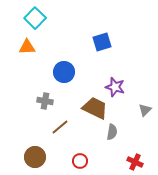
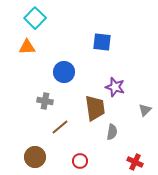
blue square: rotated 24 degrees clockwise
brown trapezoid: rotated 56 degrees clockwise
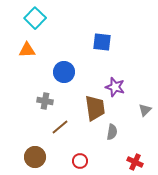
orange triangle: moved 3 px down
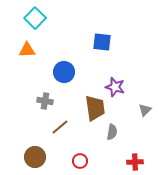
red cross: rotated 28 degrees counterclockwise
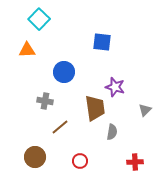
cyan square: moved 4 px right, 1 px down
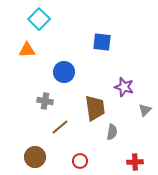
purple star: moved 9 px right
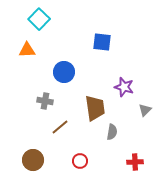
brown circle: moved 2 px left, 3 px down
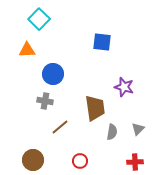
blue circle: moved 11 px left, 2 px down
gray triangle: moved 7 px left, 19 px down
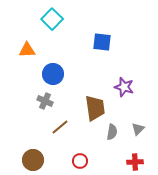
cyan square: moved 13 px right
gray cross: rotated 14 degrees clockwise
